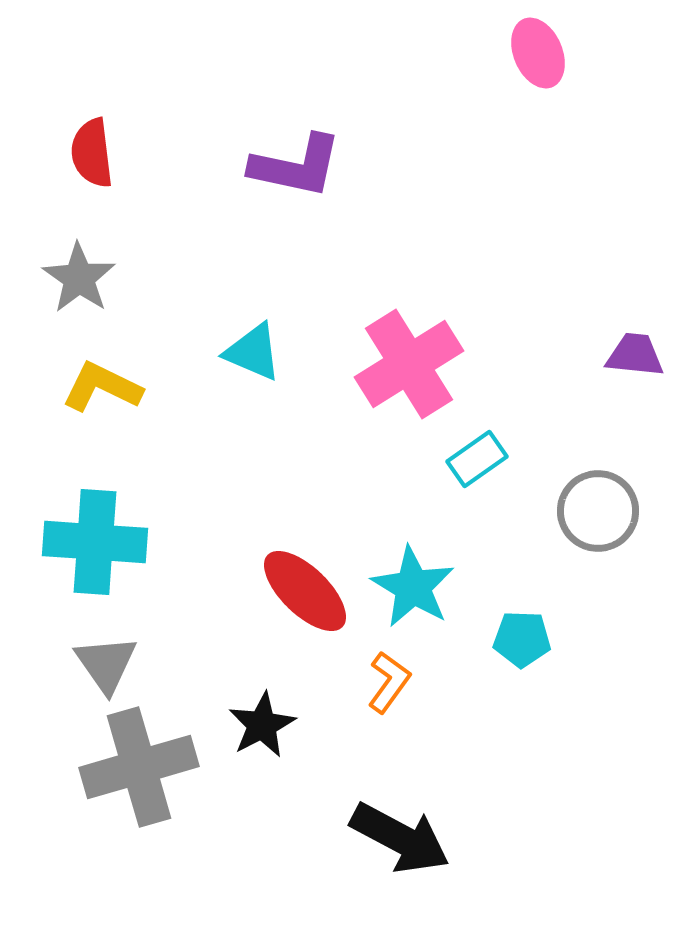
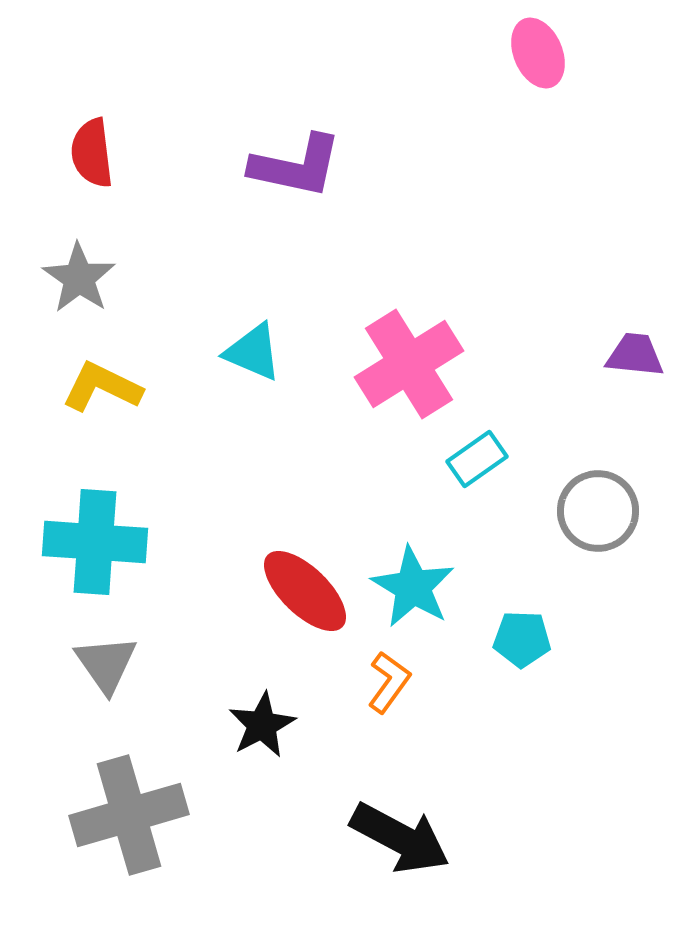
gray cross: moved 10 px left, 48 px down
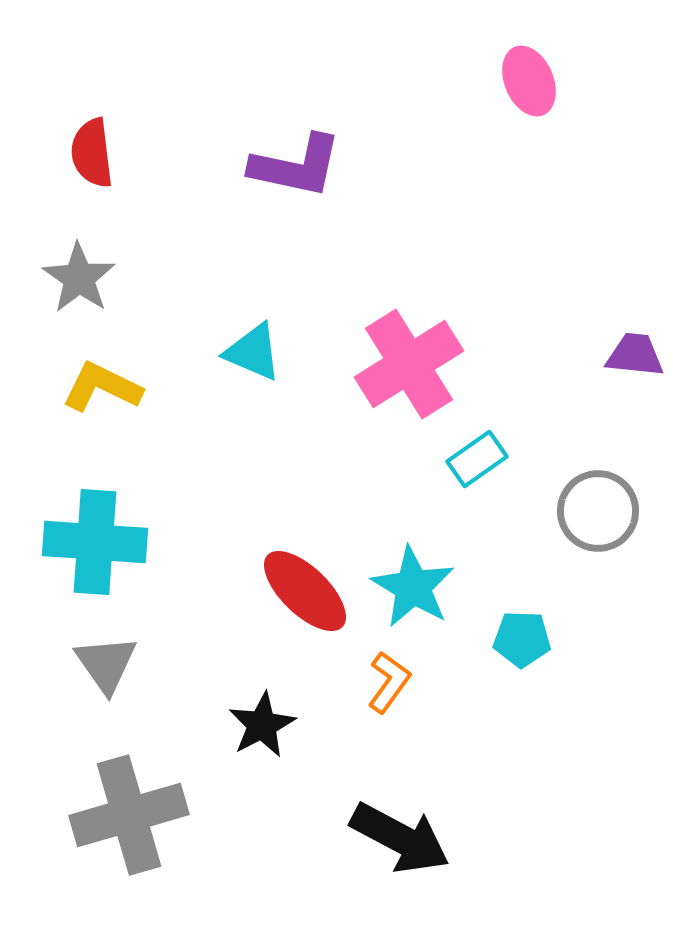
pink ellipse: moved 9 px left, 28 px down
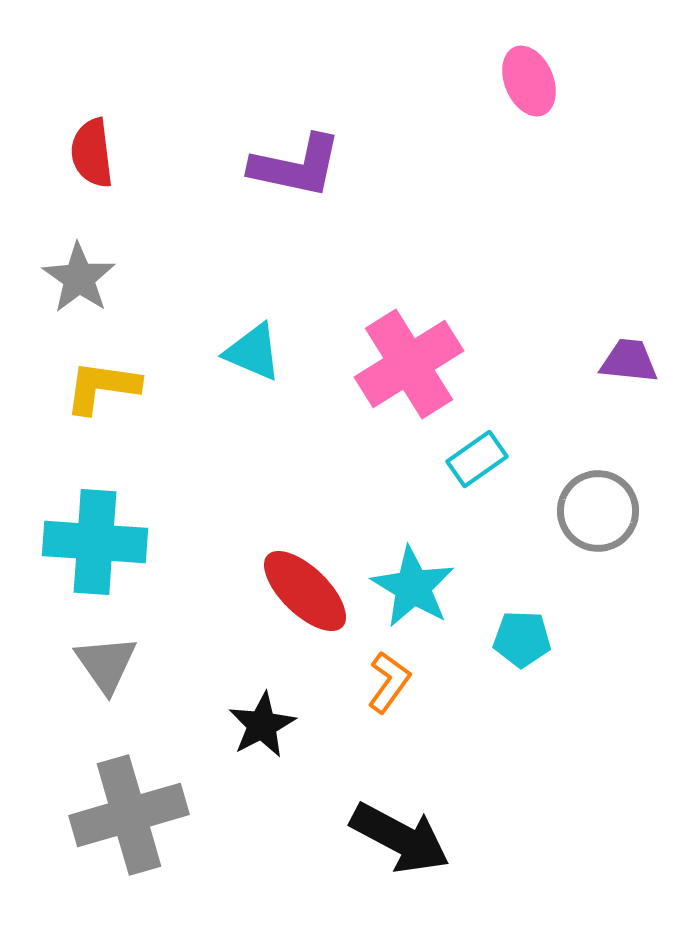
purple trapezoid: moved 6 px left, 6 px down
yellow L-shape: rotated 18 degrees counterclockwise
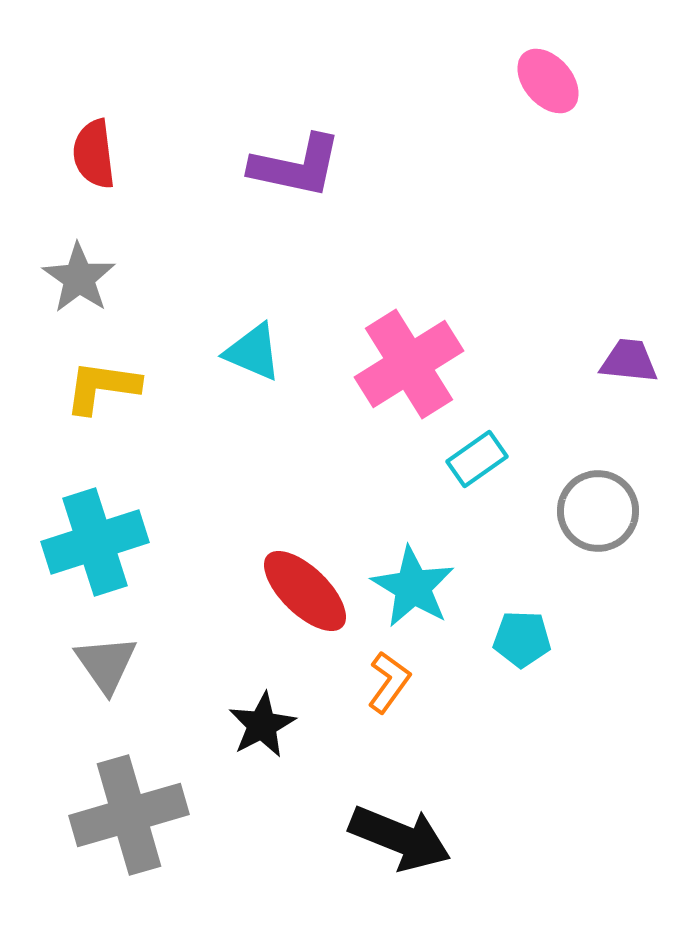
pink ellipse: moved 19 px right; rotated 18 degrees counterclockwise
red semicircle: moved 2 px right, 1 px down
cyan cross: rotated 22 degrees counterclockwise
black arrow: rotated 6 degrees counterclockwise
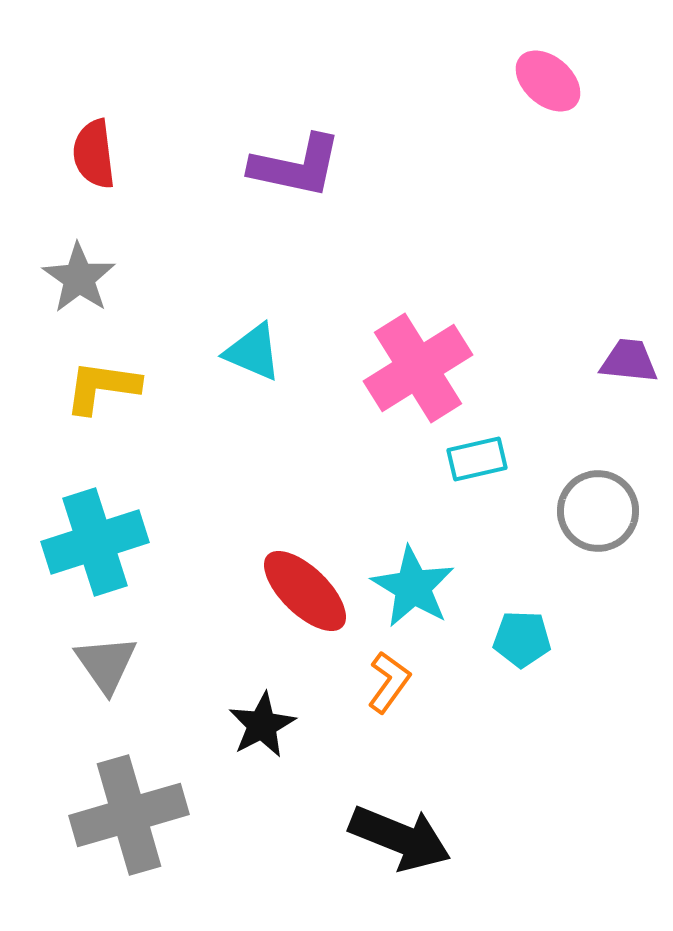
pink ellipse: rotated 8 degrees counterclockwise
pink cross: moved 9 px right, 4 px down
cyan rectangle: rotated 22 degrees clockwise
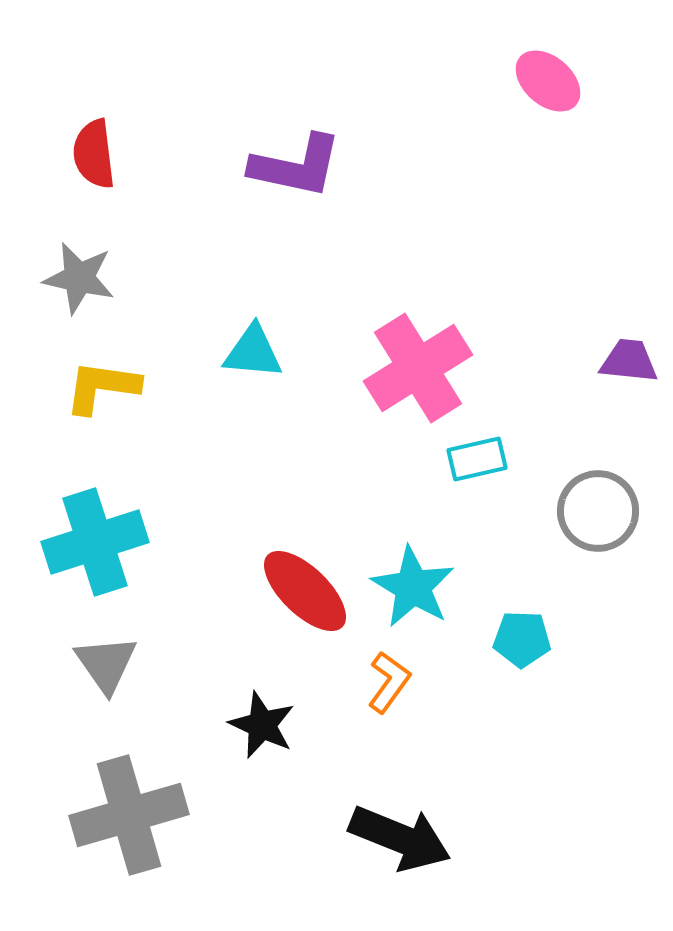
gray star: rotated 22 degrees counterclockwise
cyan triangle: rotated 18 degrees counterclockwise
black star: rotated 20 degrees counterclockwise
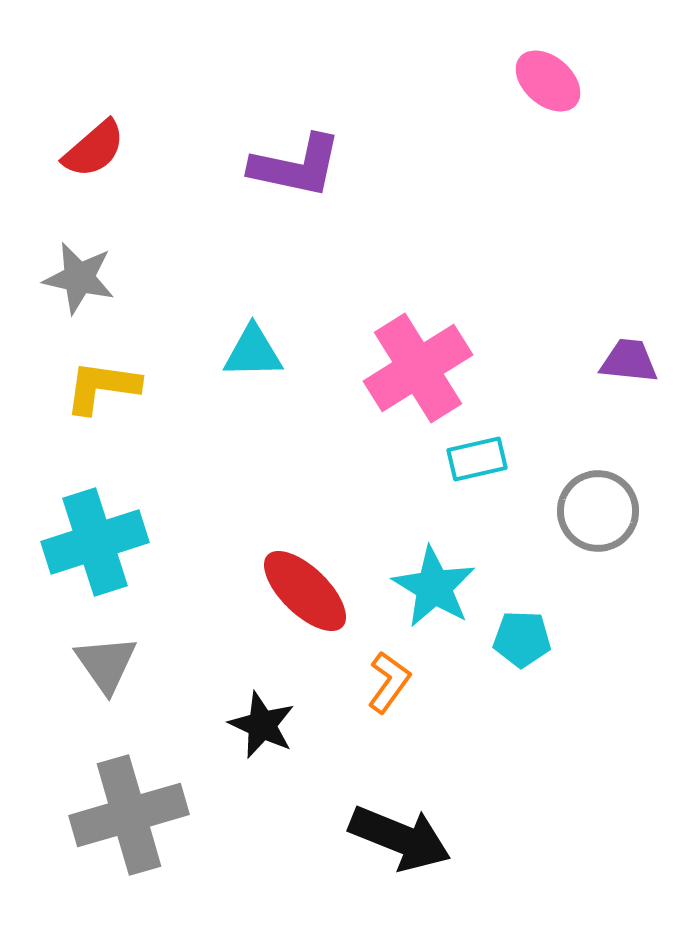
red semicircle: moved 5 px up; rotated 124 degrees counterclockwise
cyan triangle: rotated 6 degrees counterclockwise
cyan star: moved 21 px right
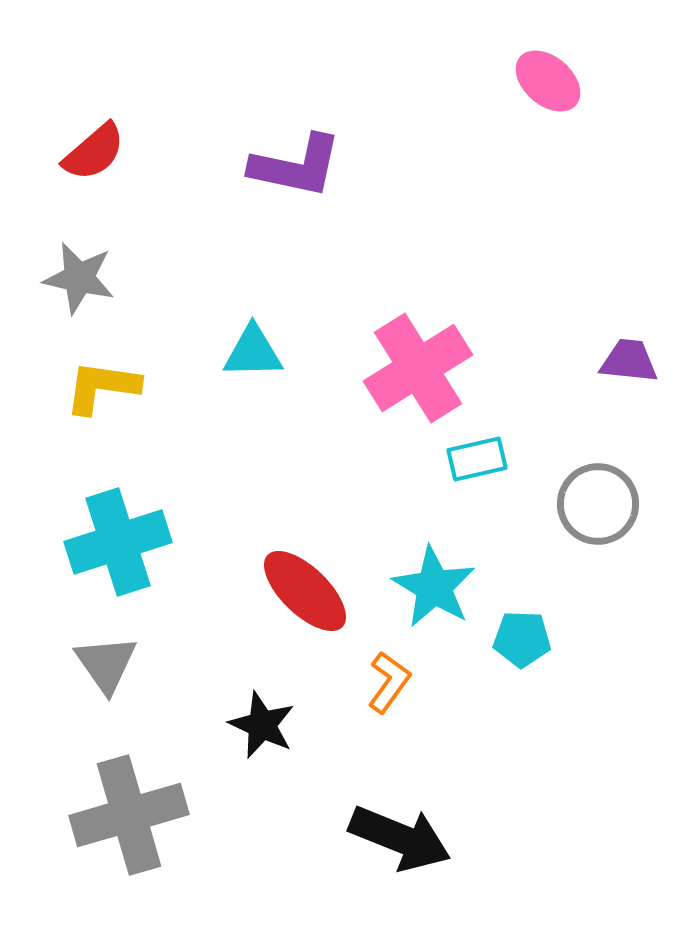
red semicircle: moved 3 px down
gray circle: moved 7 px up
cyan cross: moved 23 px right
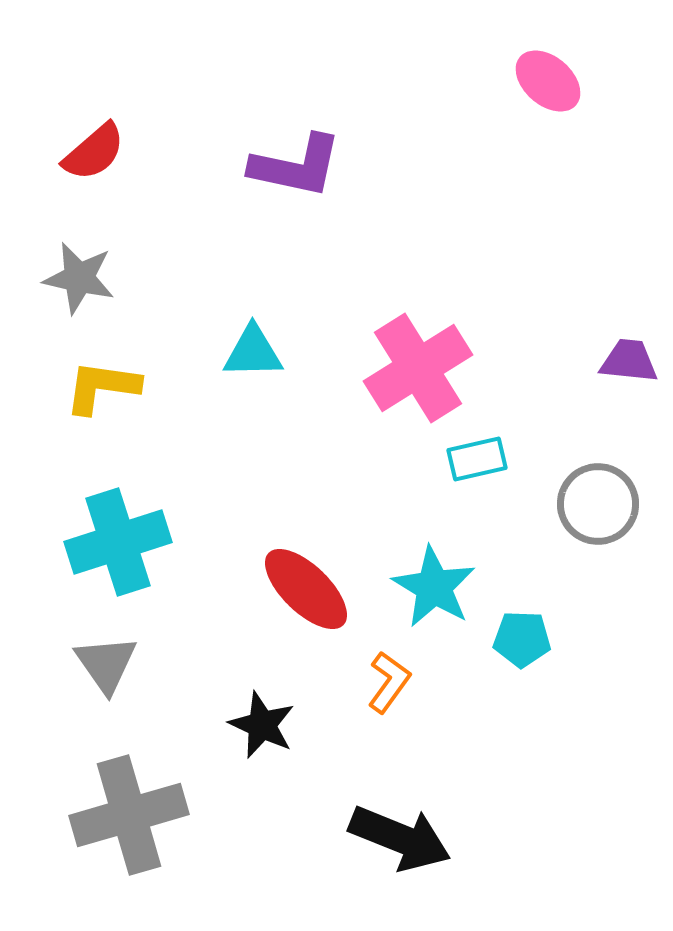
red ellipse: moved 1 px right, 2 px up
